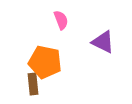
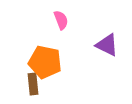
purple triangle: moved 4 px right, 3 px down
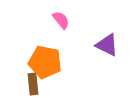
pink semicircle: rotated 18 degrees counterclockwise
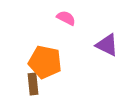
pink semicircle: moved 5 px right, 2 px up; rotated 24 degrees counterclockwise
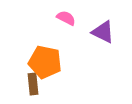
purple triangle: moved 4 px left, 13 px up
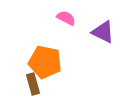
brown rectangle: rotated 10 degrees counterclockwise
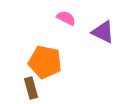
brown rectangle: moved 2 px left, 4 px down
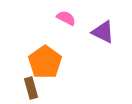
orange pentagon: rotated 24 degrees clockwise
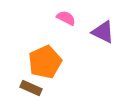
orange pentagon: rotated 12 degrees clockwise
brown rectangle: rotated 50 degrees counterclockwise
